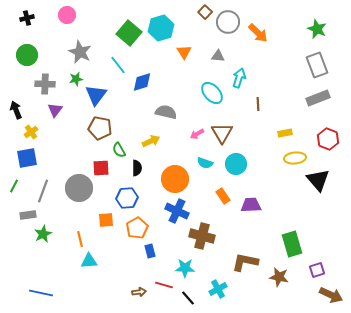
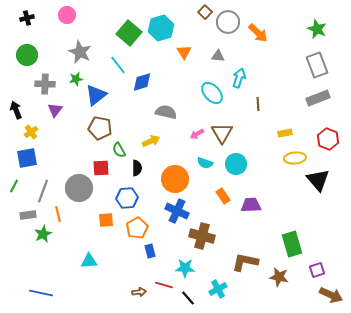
blue triangle at (96, 95): rotated 15 degrees clockwise
orange line at (80, 239): moved 22 px left, 25 px up
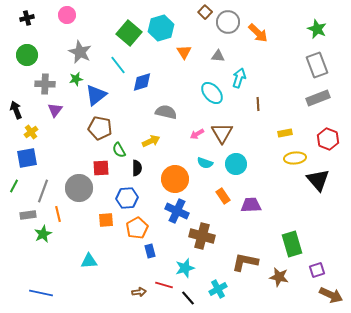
cyan star at (185, 268): rotated 18 degrees counterclockwise
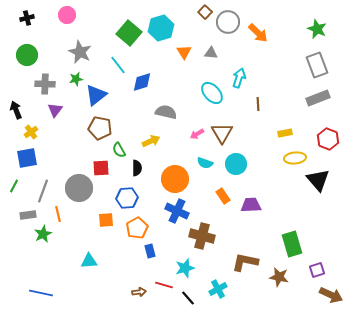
gray triangle at (218, 56): moved 7 px left, 3 px up
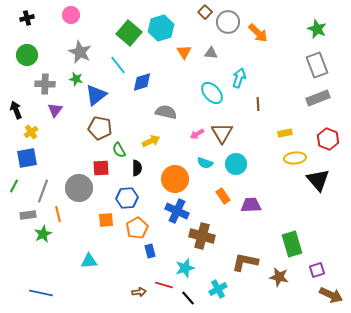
pink circle at (67, 15): moved 4 px right
green star at (76, 79): rotated 24 degrees clockwise
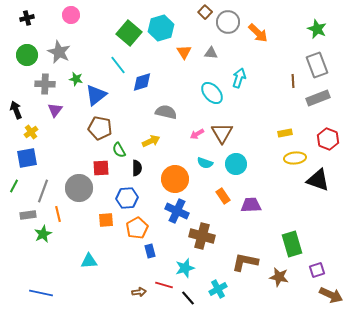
gray star at (80, 52): moved 21 px left
brown line at (258, 104): moved 35 px right, 23 px up
black triangle at (318, 180): rotated 30 degrees counterclockwise
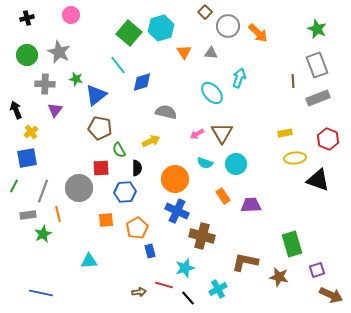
gray circle at (228, 22): moved 4 px down
blue hexagon at (127, 198): moved 2 px left, 6 px up
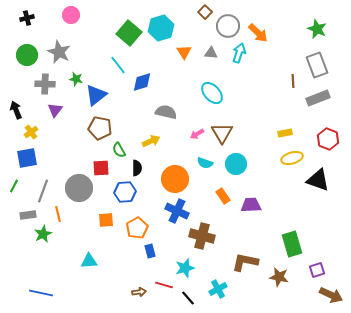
cyan arrow at (239, 78): moved 25 px up
yellow ellipse at (295, 158): moved 3 px left; rotated 10 degrees counterclockwise
